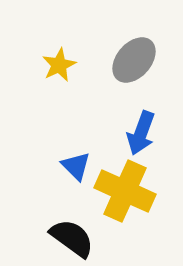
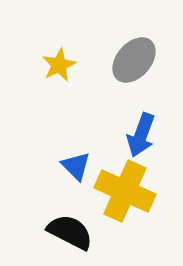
blue arrow: moved 2 px down
black semicircle: moved 2 px left, 6 px up; rotated 9 degrees counterclockwise
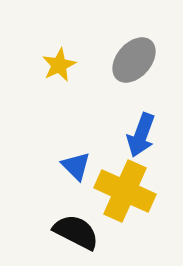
black semicircle: moved 6 px right
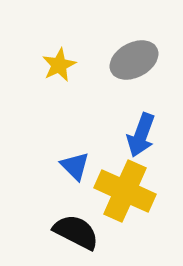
gray ellipse: rotated 21 degrees clockwise
blue triangle: moved 1 px left
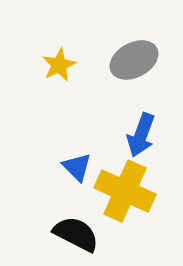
blue triangle: moved 2 px right, 1 px down
black semicircle: moved 2 px down
